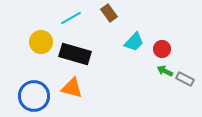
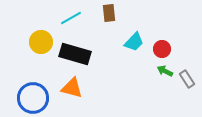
brown rectangle: rotated 30 degrees clockwise
gray rectangle: moved 2 px right; rotated 30 degrees clockwise
blue circle: moved 1 px left, 2 px down
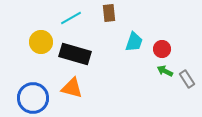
cyan trapezoid: rotated 25 degrees counterclockwise
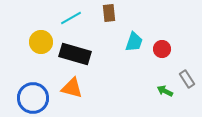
green arrow: moved 20 px down
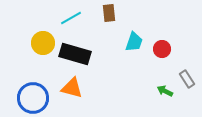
yellow circle: moved 2 px right, 1 px down
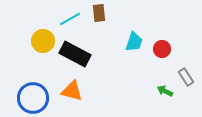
brown rectangle: moved 10 px left
cyan line: moved 1 px left, 1 px down
yellow circle: moved 2 px up
black rectangle: rotated 12 degrees clockwise
gray rectangle: moved 1 px left, 2 px up
orange triangle: moved 3 px down
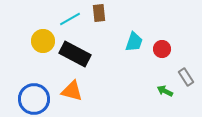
blue circle: moved 1 px right, 1 px down
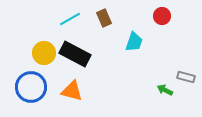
brown rectangle: moved 5 px right, 5 px down; rotated 18 degrees counterclockwise
yellow circle: moved 1 px right, 12 px down
red circle: moved 33 px up
gray rectangle: rotated 42 degrees counterclockwise
green arrow: moved 1 px up
blue circle: moved 3 px left, 12 px up
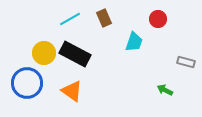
red circle: moved 4 px left, 3 px down
gray rectangle: moved 15 px up
blue circle: moved 4 px left, 4 px up
orange triangle: rotated 20 degrees clockwise
